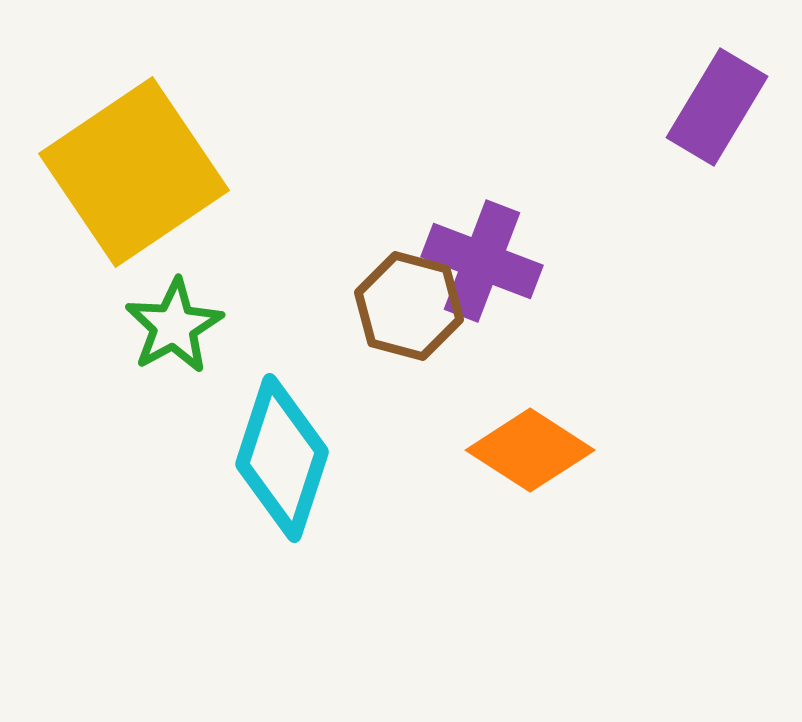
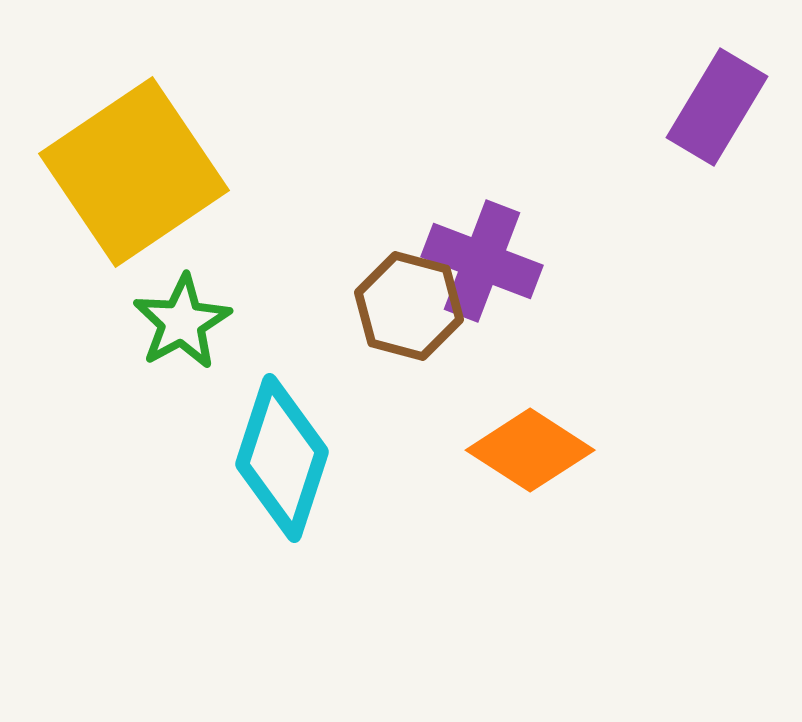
green star: moved 8 px right, 4 px up
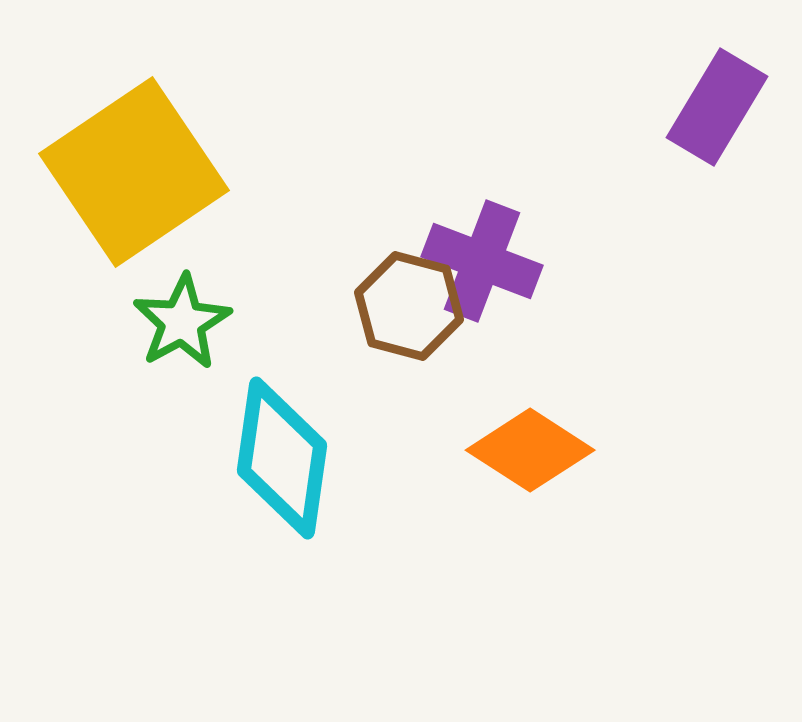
cyan diamond: rotated 10 degrees counterclockwise
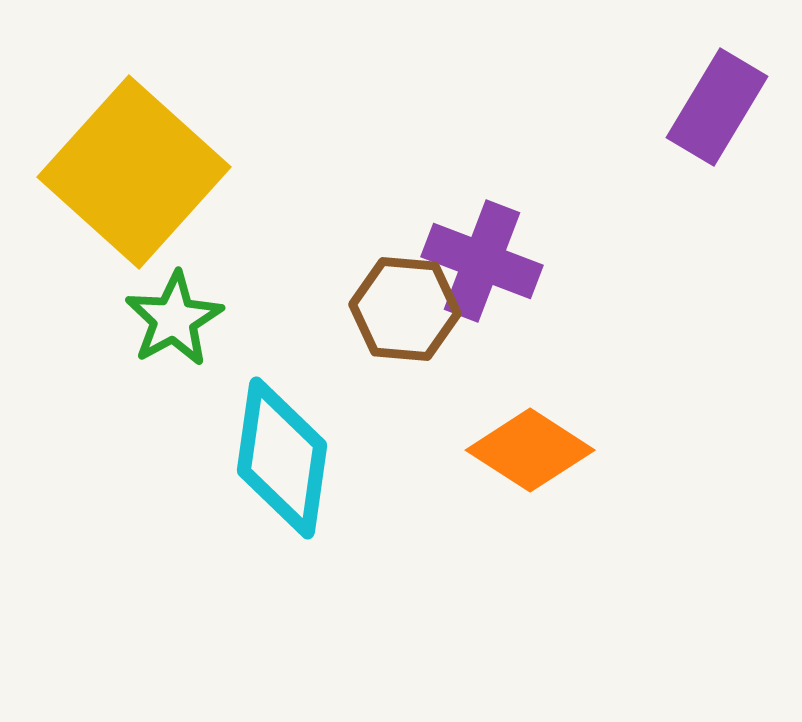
yellow square: rotated 14 degrees counterclockwise
brown hexagon: moved 4 px left, 3 px down; rotated 10 degrees counterclockwise
green star: moved 8 px left, 3 px up
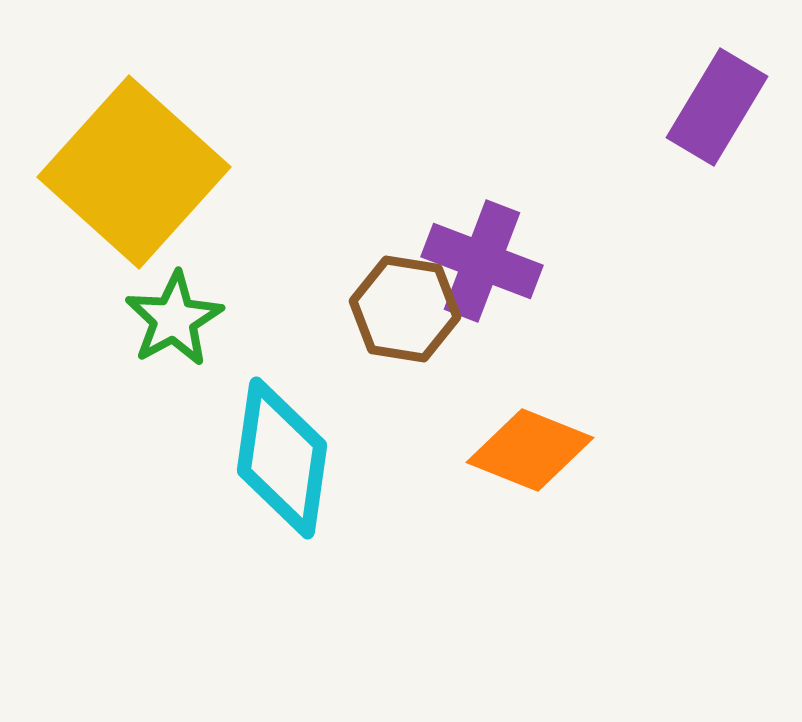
brown hexagon: rotated 4 degrees clockwise
orange diamond: rotated 11 degrees counterclockwise
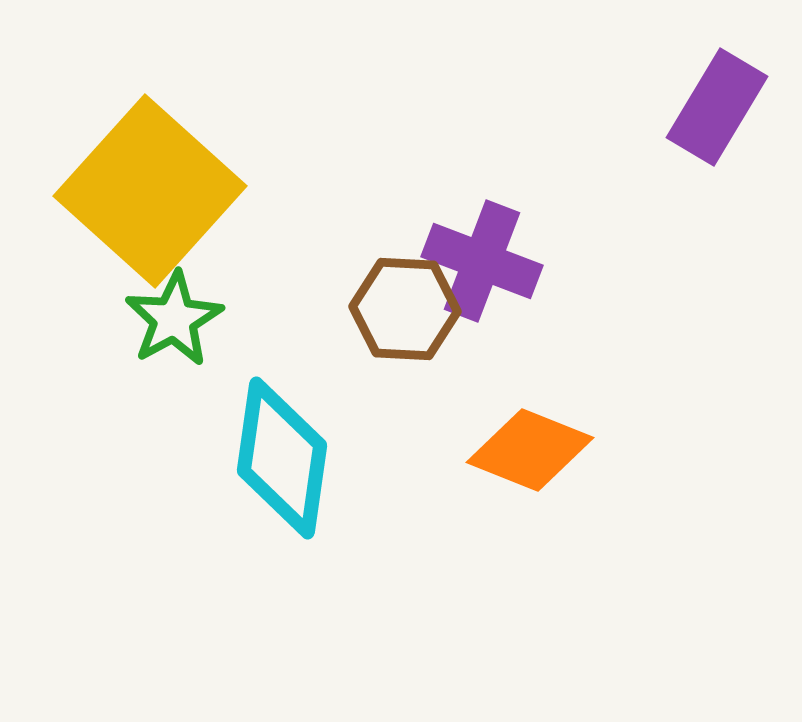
yellow square: moved 16 px right, 19 px down
brown hexagon: rotated 6 degrees counterclockwise
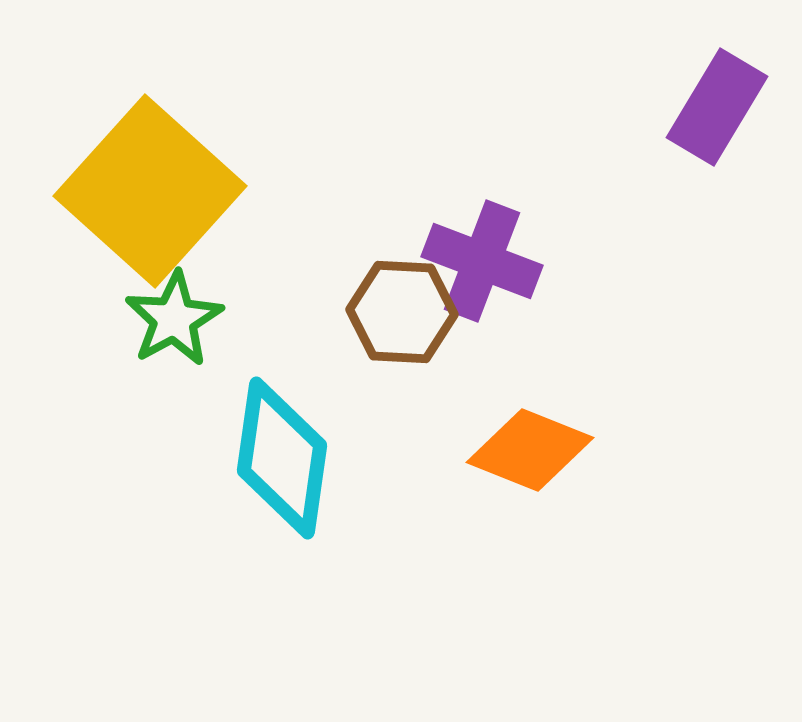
brown hexagon: moved 3 px left, 3 px down
